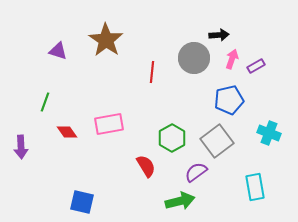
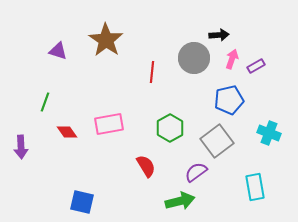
green hexagon: moved 2 px left, 10 px up
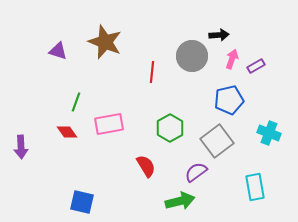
brown star: moved 1 px left, 2 px down; rotated 12 degrees counterclockwise
gray circle: moved 2 px left, 2 px up
green line: moved 31 px right
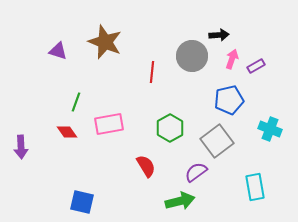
cyan cross: moved 1 px right, 4 px up
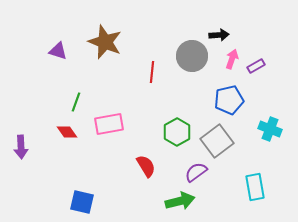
green hexagon: moved 7 px right, 4 px down
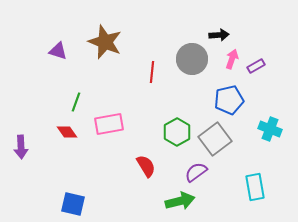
gray circle: moved 3 px down
gray square: moved 2 px left, 2 px up
blue square: moved 9 px left, 2 px down
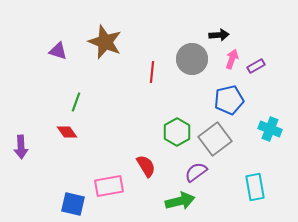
pink rectangle: moved 62 px down
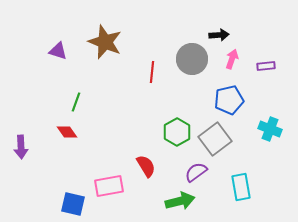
purple rectangle: moved 10 px right; rotated 24 degrees clockwise
cyan rectangle: moved 14 px left
